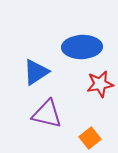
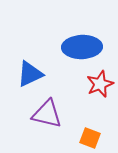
blue triangle: moved 6 px left, 2 px down; rotated 8 degrees clockwise
red star: rotated 12 degrees counterclockwise
orange square: rotated 30 degrees counterclockwise
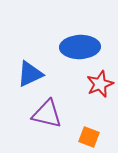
blue ellipse: moved 2 px left
orange square: moved 1 px left, 1 px up
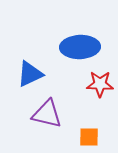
red star: rotated 24 degrees clockwise
orange square: rotated 20 degrees counterclockwise
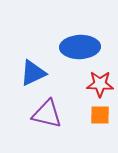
blue triangle: moved 3 px right, 1 px up
orange square: moved 11 px right, 22 px up
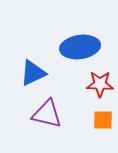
blue ellipse: rotated 6 degrees counterclockwise
orange square: moved 3 px right, 5 px down
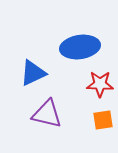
orange square: rotated 10 degrees counterclockwise
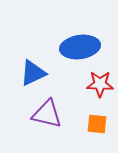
orange square: moved 6 px left, 4 px down; rotated 15 degrees clockwise
